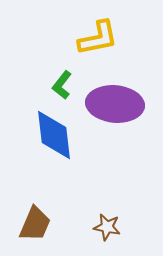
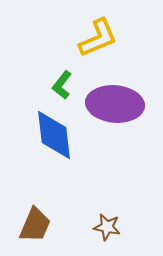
yellow L-shape: rotated 12 degrees counterclockwise
brown trapezoid: moved 1 px down
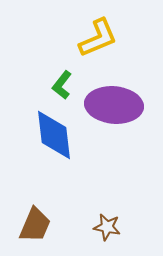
purple ellipse: moved 1 px left, 1 px down
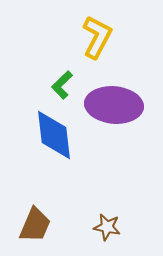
yellow L-shape: moved 1 px left, 1 px up; rotated 39 degrees counterclockwise
green L-shape: rotated 8 degrees clockwise
